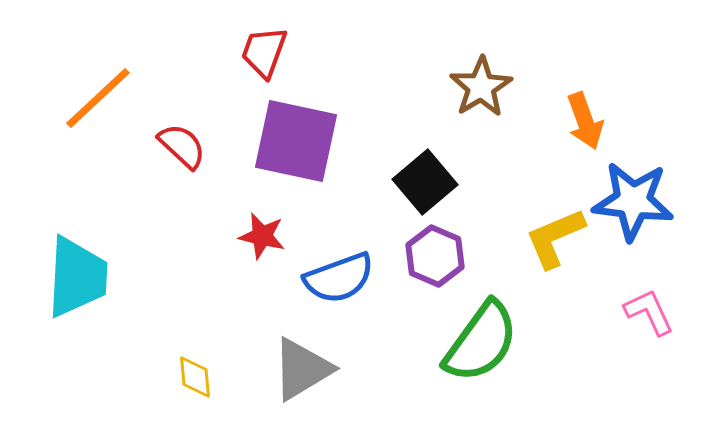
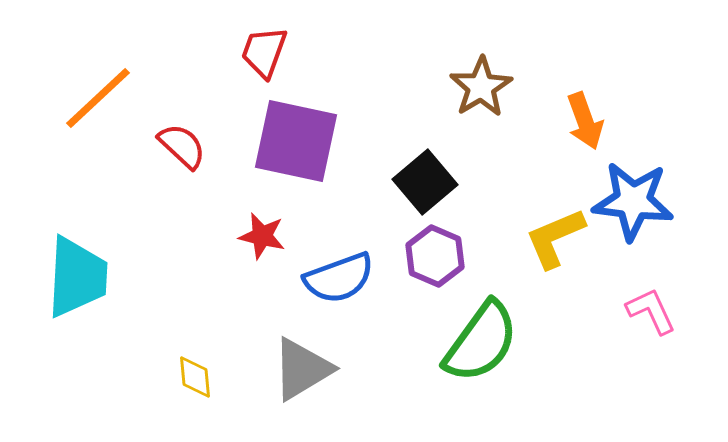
pink L-shape: moved 2 px right, 1 px up
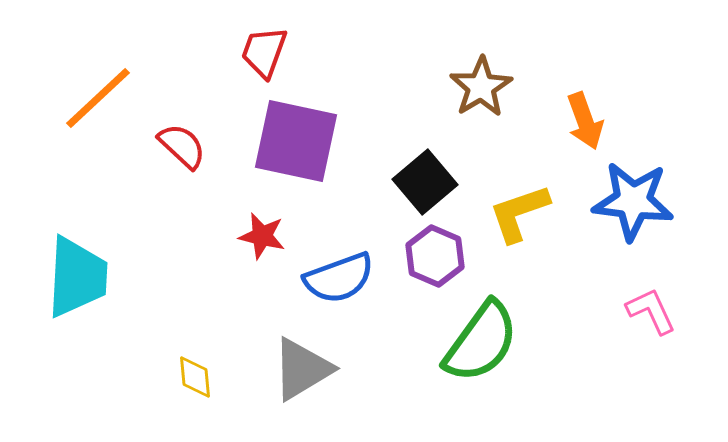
yellow L-shape: moved 36 px left, 25 px up; rotated 4 degrees clockwise
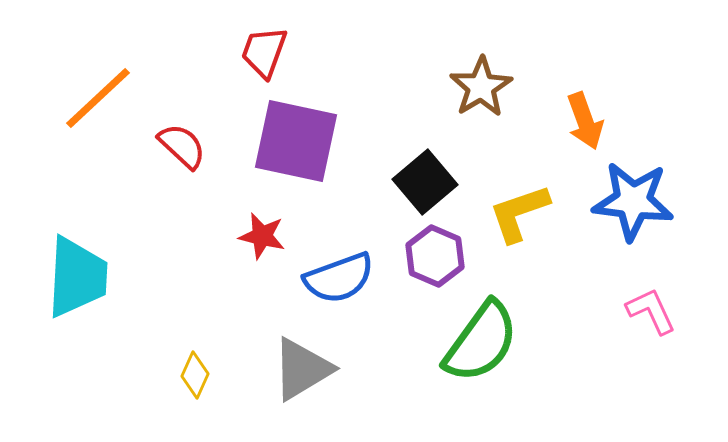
yellow diamond: moved 2 px up; rotated 30 degrees clockwise
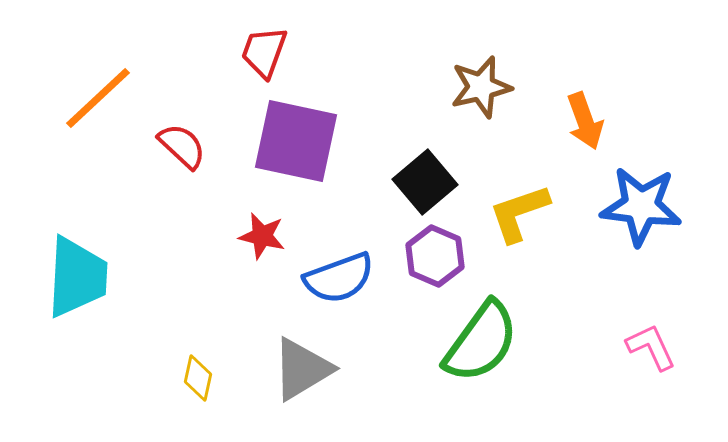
brown star: rotated 18 degrees clockwise
blue star: moved 8 px right, 5 px down
pink L-shape: moved 36 px down
yellow diamond: moved 3 px right, 3 px down; rotated 12 degrees counterclockwise
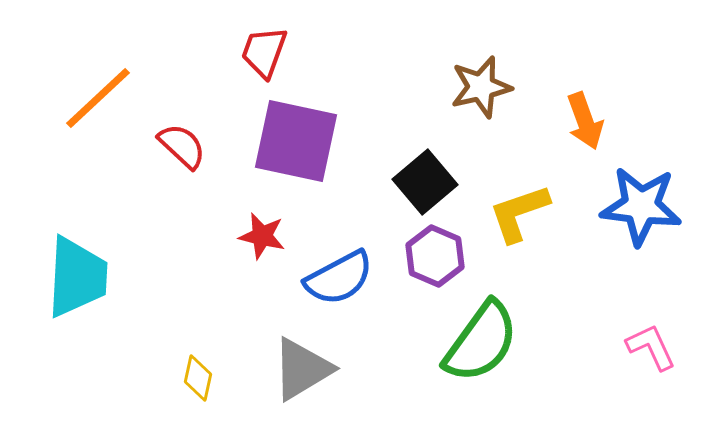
blue semicircle: rotated 8 degrees counterclockwise
